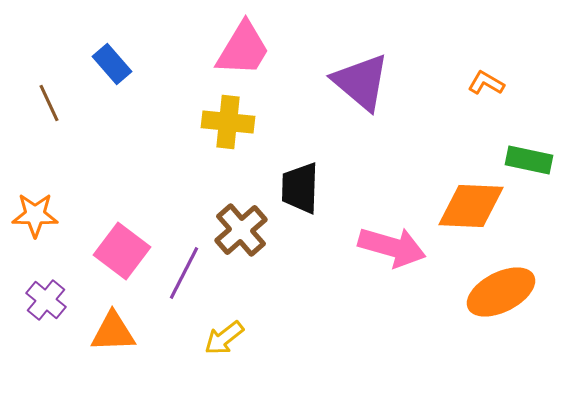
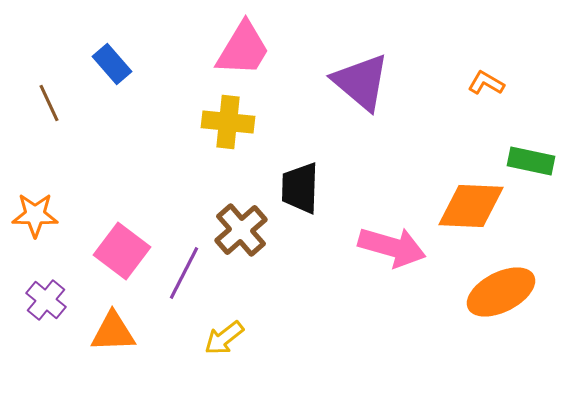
green rectangle: moved 2 px right, 1 px down
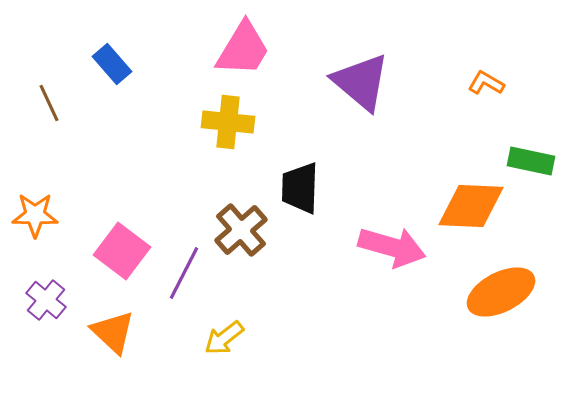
orange triangle: rotated 45 degrees clockwise
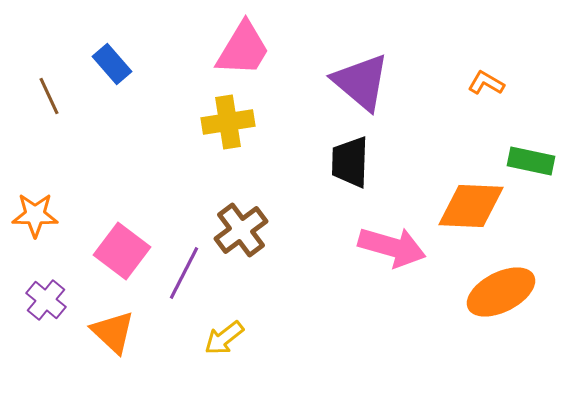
brown line: moved 7 px up
yellow cross: rotated 15 degrees counterclockwise
black trapezoid: moved 50 px right, 26 px up
brown cross: rotated 4 degrees clockwise
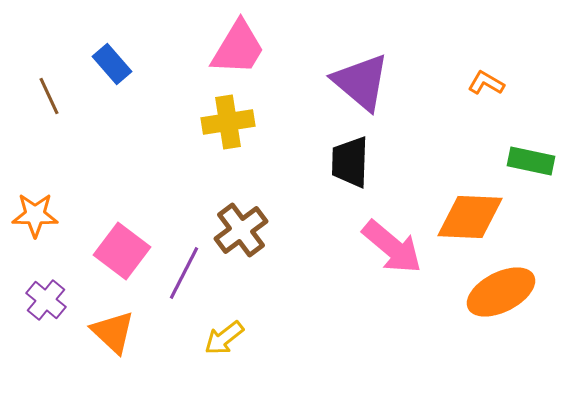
pink trapezoid: moved 5 px left, 1 px up
orange diamond: moved 1 px left, 11 px down
pink arrow: rotated 24 degrees clockwise
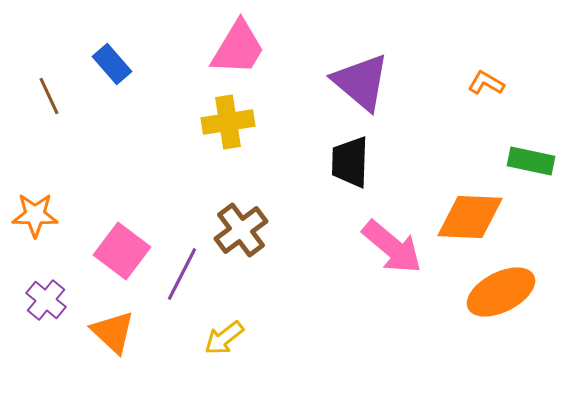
purple line: moved 2 px left, 1 px down
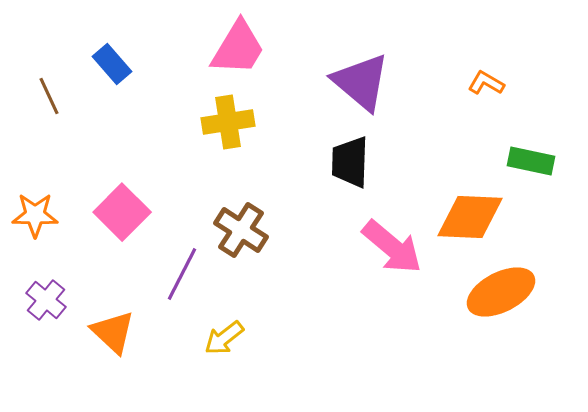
brown cross: rotated 20 degrees counterclockwise
pink square: moved 39 px up; rotated 8 degrees clockwise
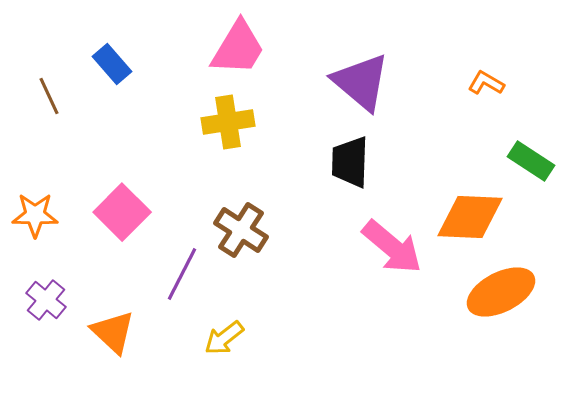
green rectangle: rotated 21 degrees clockwise
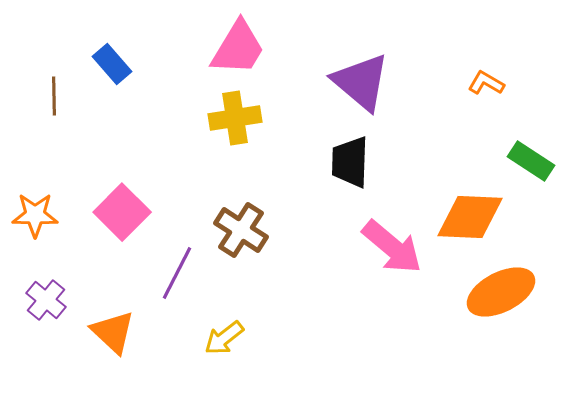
brown line: moved 5 px right; rotated 24 degrees clockwise
yellow cross: moved 7 px right, 4 px up
purple line: moved 5 px left, 1 px up
